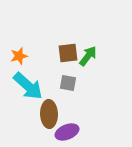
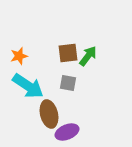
cyan arrow: rotated 8 degrees counterclockwise
brown ellipse: rotated 12 degrees counterclockwise
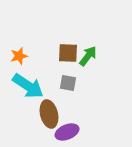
brown square: rotated 10 degrees clockwise
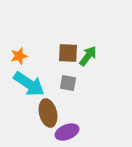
cyan arrow: moved 1 px right, 2 px up
brown ellipse: moved 1 px left, 1 px up
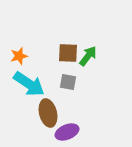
gray square: moved 1 px up
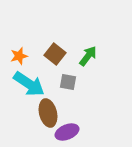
brown square: moved 13 px left, 1 px down; rotated 35 degrees clockwise
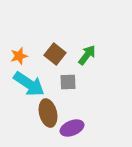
green arrow: moved 1 px left, 1 px up
gray square: rotated 12 degrees counterclockwise
purple ellipse: moved 5 px right, 4 px up
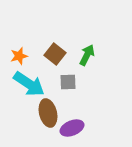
green arrow: rotated 10 degrees counterclockwise
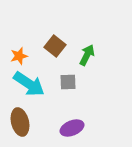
brown square: moved 8 px up
brown ellipse: moved 28 px left, 9 px down
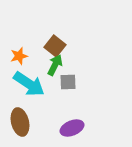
green arrow: moved 32 px left, 10 px down
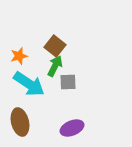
green arrow: moved 1 px down
